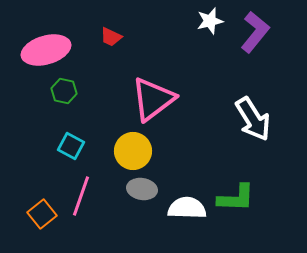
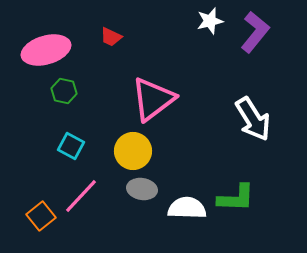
pink line: rotated 24 degrees clockwise
orange square: moved 1 px left, 2 px down
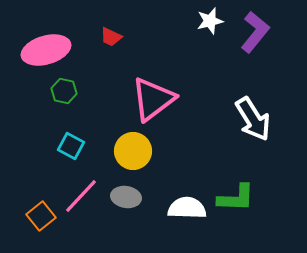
gray ellipse: moved 16 px left, 8 px down
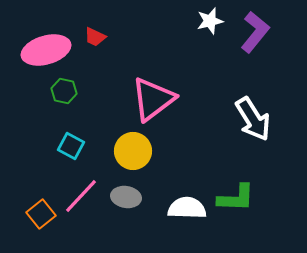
red trapezoid: moved 16 px left
orange square: moved 2 px up
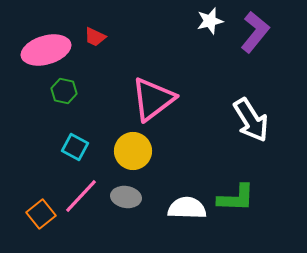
white arrow: moved 2 px left, 1 px down
cyan square: moved 4 px right, 1 px down
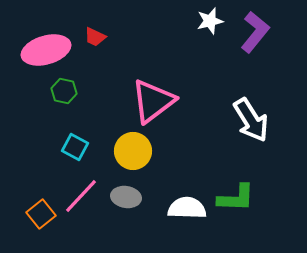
pink triangle: moved 2 px down
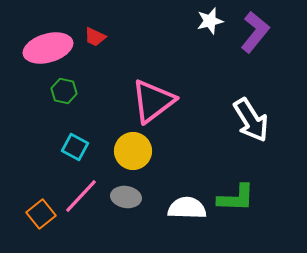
pink ellipse: moved 2 px right, 2 px up
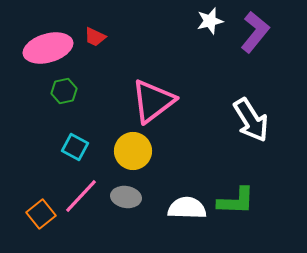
green hexagon: rotated 25 degrees counterclockwise
green L-shape: moved 3 px down
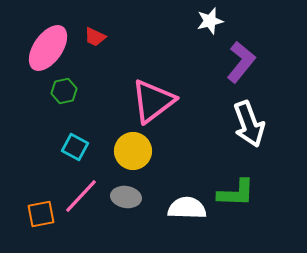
purple L-shape: moved 14 px left, 30 px down
pink ellipse: rotated 39 degrees counterclockwise
white arrow: moved 2 px left, 4 px down; rotated 12 degrees clockwise
green L-shape: moved 8 px up
orange square: rotated 28 degrees clockwise
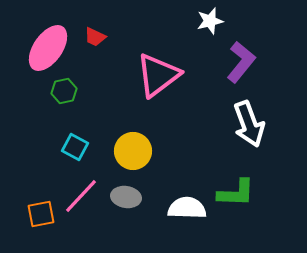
pink triangle: moved 5 px right, 26 px up
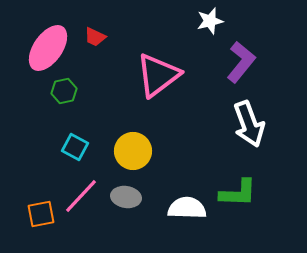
green L-shape: moved 2 px right
